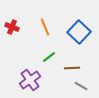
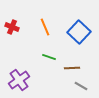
green line: rotated 56 degrees clockwise
purple cross: moved 11 px left
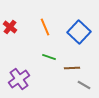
red cross: moved 2 px left; rotated 16 degrees clockwise
purple cross: moved 1 px up
gray line: moved 3 px right, 1 px up
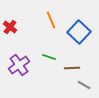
orange line: moved 6 px right, 7 px up
purple cross: moved 14 px up
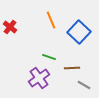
purple cross: moved 20 px right, 13 px down
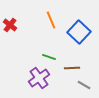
red cross: moved 2 px up
